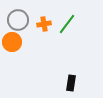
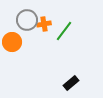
gray circle: moved 9 px right
green line: moved 3 px left, 7 px down
black rectangle: rotated 42 degrees clockwise
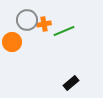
green line: rotated 30 degrees clockwise
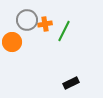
orange cross: moved 1 px right
green line: rotated 40 degrees counterclockwise
black rectangle: rotated 14 degrees clockwise
